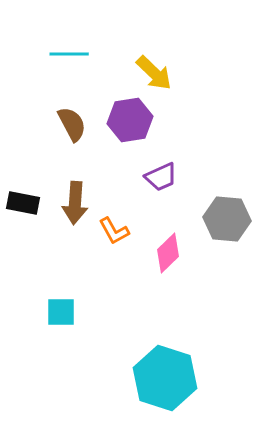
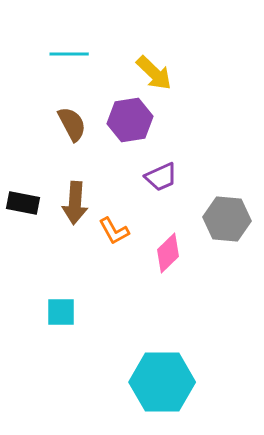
cyan hexagon: moved 3 px left, 4 px down; rotated 18 degrees counterclockwise
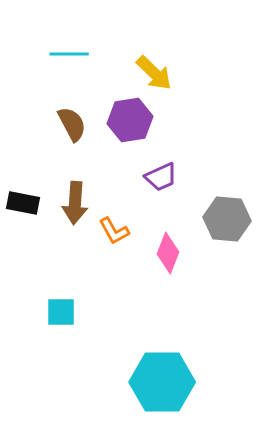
pink diamond: rotated 24 degrees counterclockwise
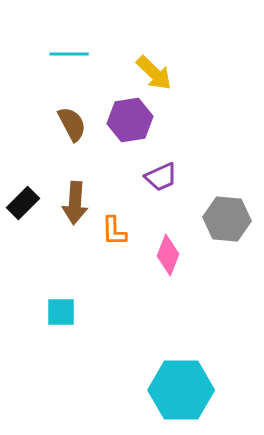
black rectangle: rotated 56 degrees counterclockwise
orange L-shape: rotated 28 degrees clockwise
pink diamond: moved 2 px down
cyan hexagon: moved 19 px right, 8 px down
